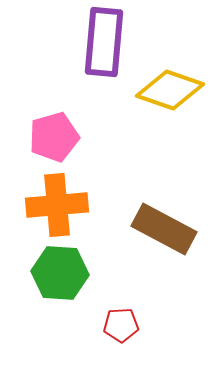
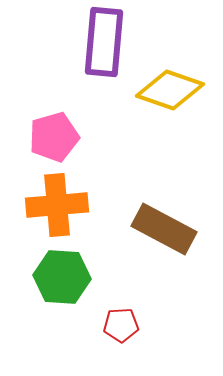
green hexagon: moved 2 px right, 4 px down
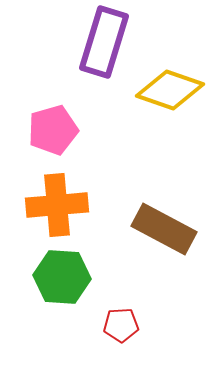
purple rectangle: rotated 12 degrees clockwise
pink pentagon: moved 1 px left, 7 px up
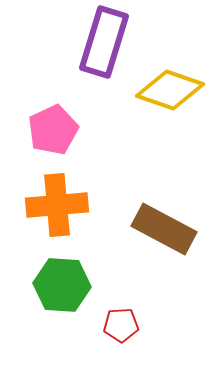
pink pentagon: rotated 9 degrees counterclockwise
green hexagon: moved 8 px down
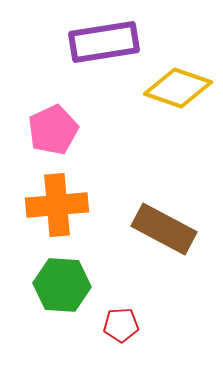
purple rectangle: rotated 64 degrees clockwise
yellow diamond: moved 8 px right, 2 px up
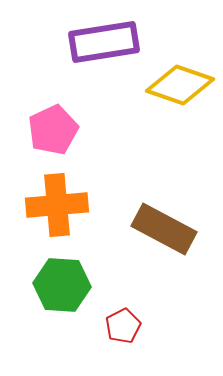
yellow diamond: moved 2 px right, 3 px up
red pentagon: moved 2 px right, 1 px down; rotated 24 degrees counterclockwise
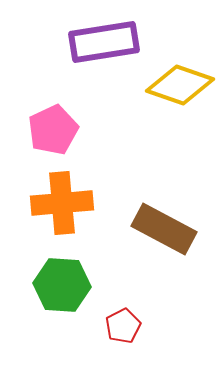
orange cross: moved 5 px right, 2 px up
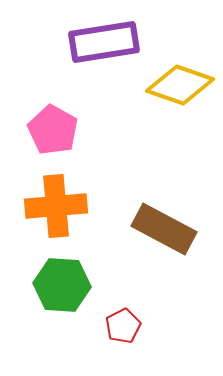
pink pentagon: rotated 18 degrees counterclockwise
orange cross: moved 6 px left, 3 px down
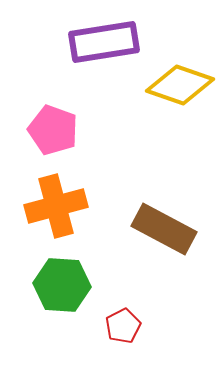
pink pentagon: rotated 9 degrees counterclockwise
orange cross: rotated 10 degrees counterclockwise
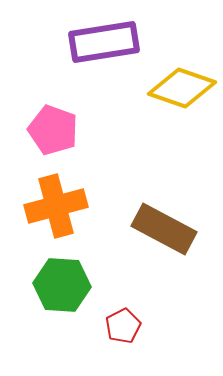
yellow diamond: moved 2 px right, 3 px down
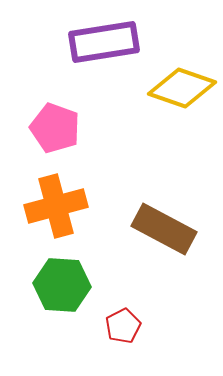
pink pentagon: moved 2 px right, 2 px up
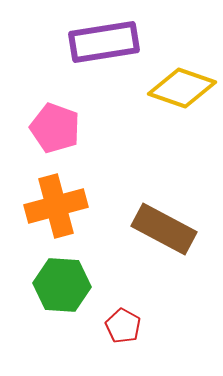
red pentagon: rotated 16 degrees counterclockwise
